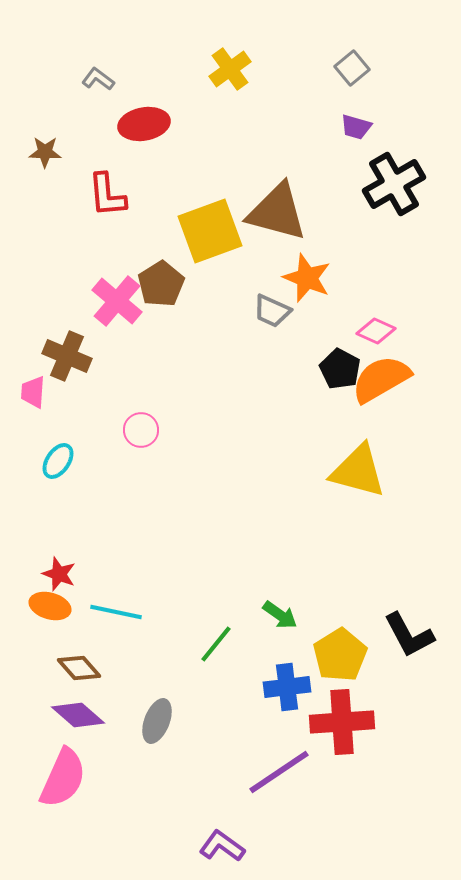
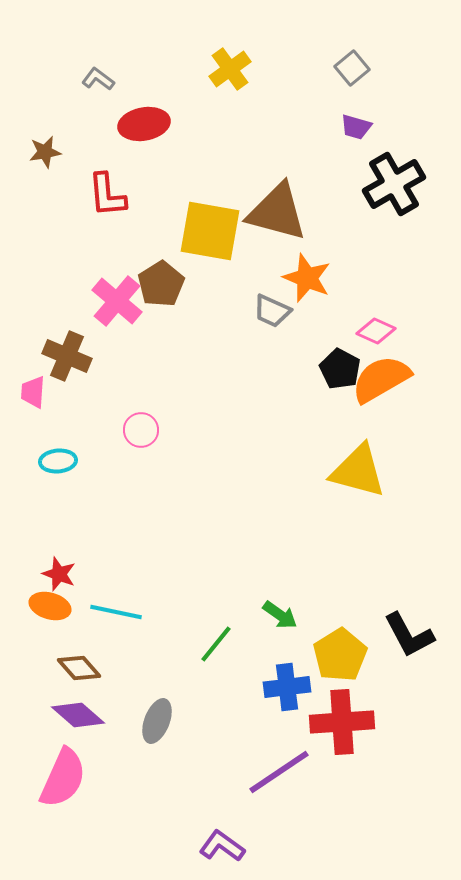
brown star: rotated 12 degrees counterclockwise
yellow square: rotated 30 degrees clockwise
cyan ellipse: rotated 51 degrees clockwise
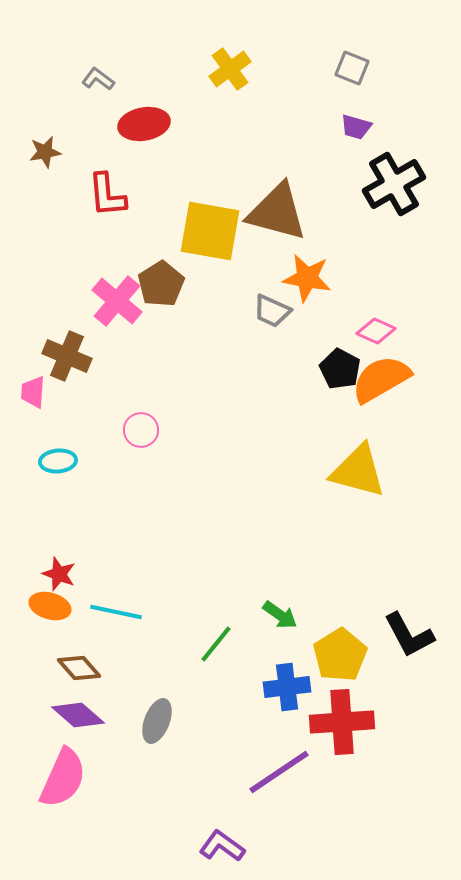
gray square: rotated 28 degrees counterclockwise
orange star: rotated 12 degrees counterclockwise
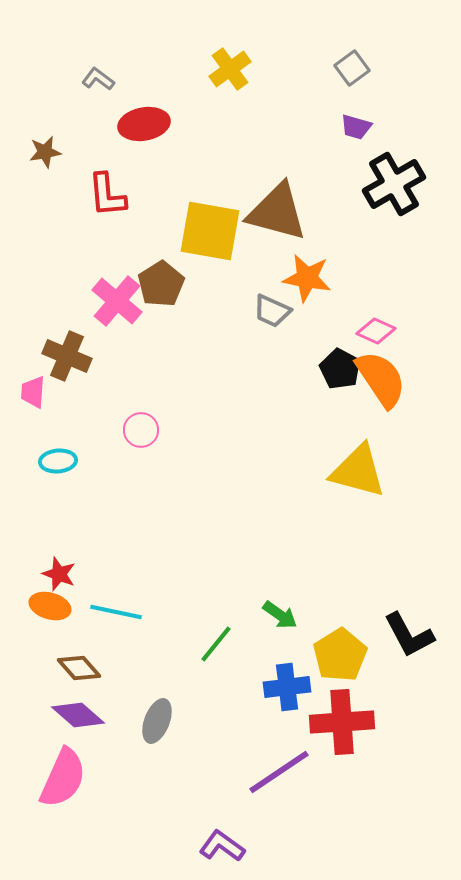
gray square: rotated 32 degrees clockwise
orange semicircle: rotated 86 degrees clockwise
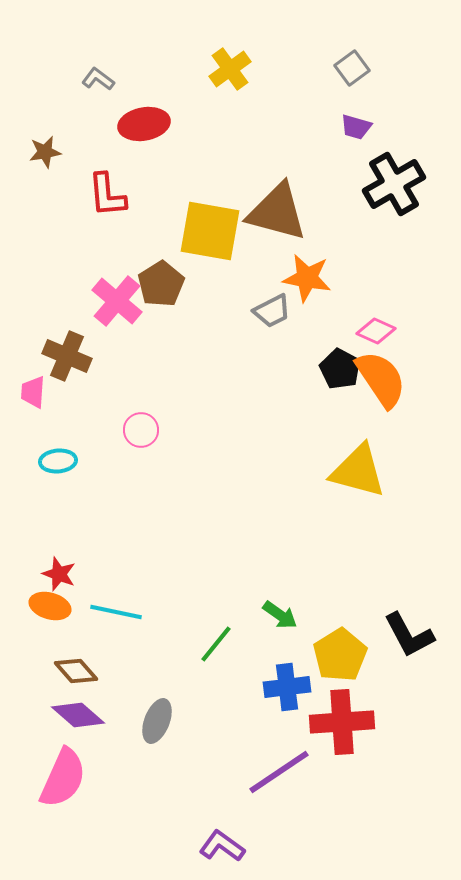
gray trapezoid: rotated 51 degrees counterclockwise
brown diamond: moved 3 px left, 3 px down
